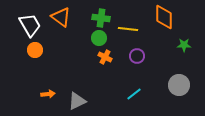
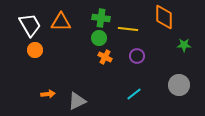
orange triangle: moved 5 px down; rotated 35 degrees counterclockwise
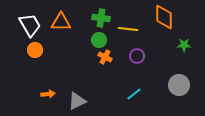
green circle: moved 2 px down
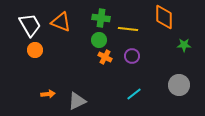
orange triangle: rotated 20 degrees clockwise
purple circle: moved 5 px left
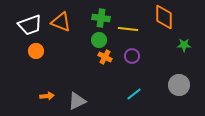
white trapezoid: rotated 100 degrees clockwise
orange circle: moved 1 px right, 1 px down
orange arrow: moved 1 px left, 2 px down
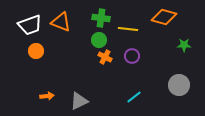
orange diamond: rotated 75 degrees counterclockwise
cyan line: moved 3 px down
gray triangle: moved 2 px right
